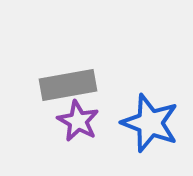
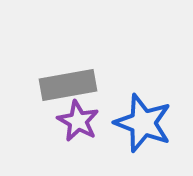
blue star: moved 7 px left
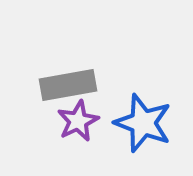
purple star: rotated 18 degrees clockwise
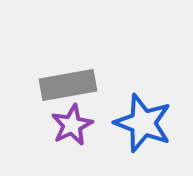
purple star: moved 6 px left, 4 px down
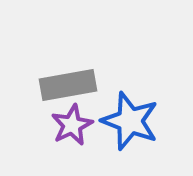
blue star: moved 13 px left, 2 px up
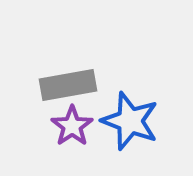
purple star: moved 1 px down; rotated 9 degrees counterclockwise
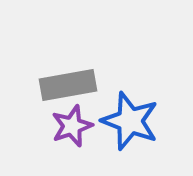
purple star: rotated 15 degrees clockwise
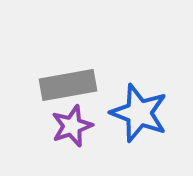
blue star: moved 9 px right, 8 px up
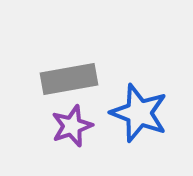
gray rectangle: moved 1 px right, 6 px up
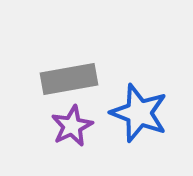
purple star: rotated 6 degrees counterclockwise
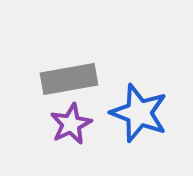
purple star: moved 1 px left, 2 px up
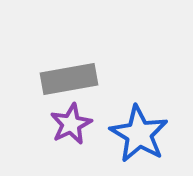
blue star: moved 21 px down; rotated 10 degrees clockwise
